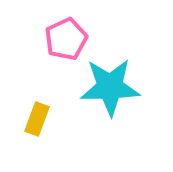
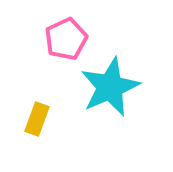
cyan star: rotated 22 degrees counterclockwise
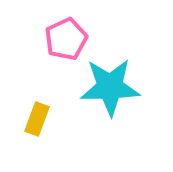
cyan star: rotated 22 degrees clockwise
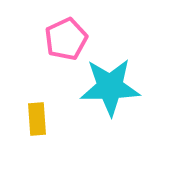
yellow rectangle: rotated 24 degrees counterclockwise
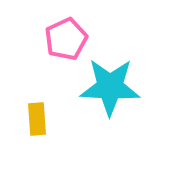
cyan star: rotated 4 degrees clockwise
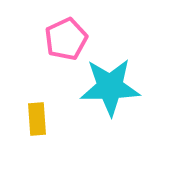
cyan star: rotated 4 degrees counterclockwise
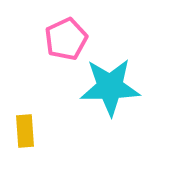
yellow rectangle: moved 12 px left, 12 px down
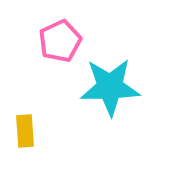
pink pentagon: moved 6 px left, 2 px down
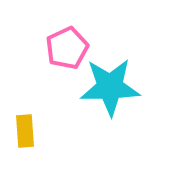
pink pentagon: moved 7 px right, 7 px down
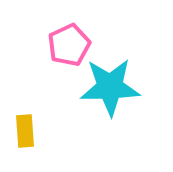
pink pentagon: moved 2 px right, 3 px up
